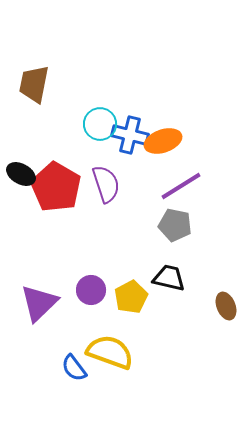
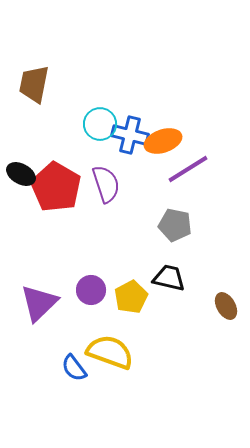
purple line: moved 7 px right, 17 px up
brown ellipse: rotated 8 degrees counterclockwise
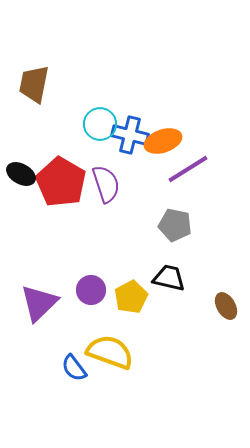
red pentagon: moved 5 px right, 5 px up
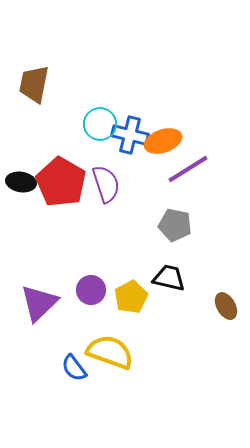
black ellipse: moved 8 px down; rotated 20 degrees counterclockwise
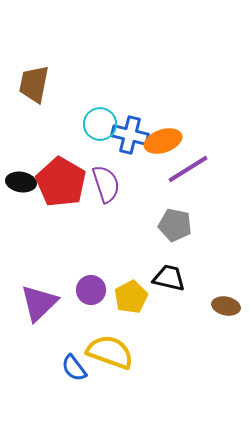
brown ellipse: rotated 48 degrees counterclockwise
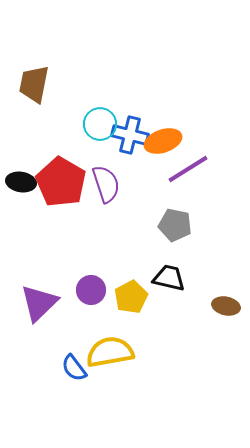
yellow semicircle: rotated 30 degrees counterclockwise
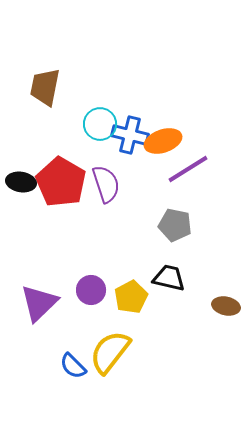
brown trapezoid: moved 11 px right, 3 px down
yellow semicircle: rotated 42 degrees counterclockwise
blue semicircle: moved 1 px left, 2 px up; rotated 8 degrees counterclockwise
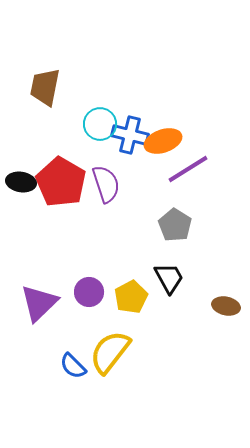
gray pentagon: rotated 20 degrees clockwise
black trapezoid: rotated 48 degrees clockwise
purple circle: moved 2 px left, 2 px down
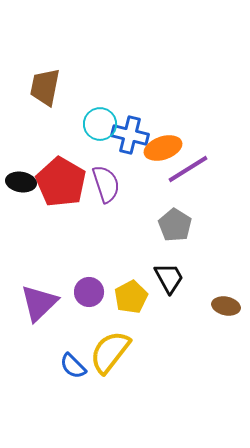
orange ellipse: moved 7 px down
